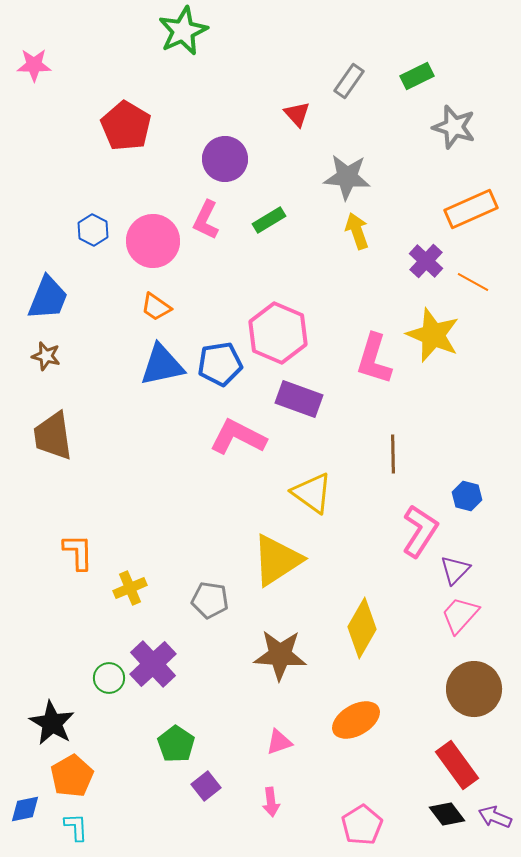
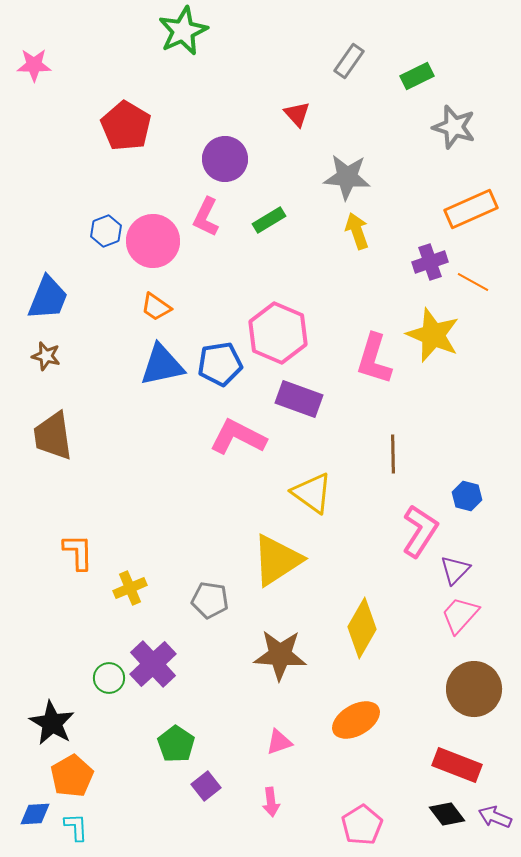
gray rectangle at (349, 81): moved 20 px up
pink L-shape at (206, 220): moved 3 px up
blue hexagon at (93, 230): moved 13 px right, 1 px down; rotated 12 degrees clockwise
purple cross at (426, 261): moved 4 px right, 1 px down; rotated 28 degrees clockwise
red rectangle at (457, 765): rotated 33 degrees counterclockwise
blue diamond at (25, 809): moved 10 px right, 5 px down; rotated 8 degrees clockwise
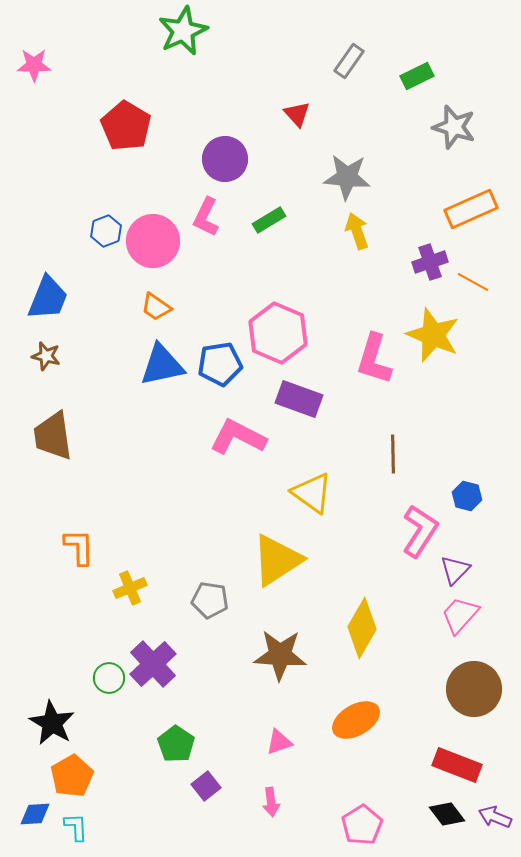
orange L-shape at (78, 552): moved 1 px right, 5 px up
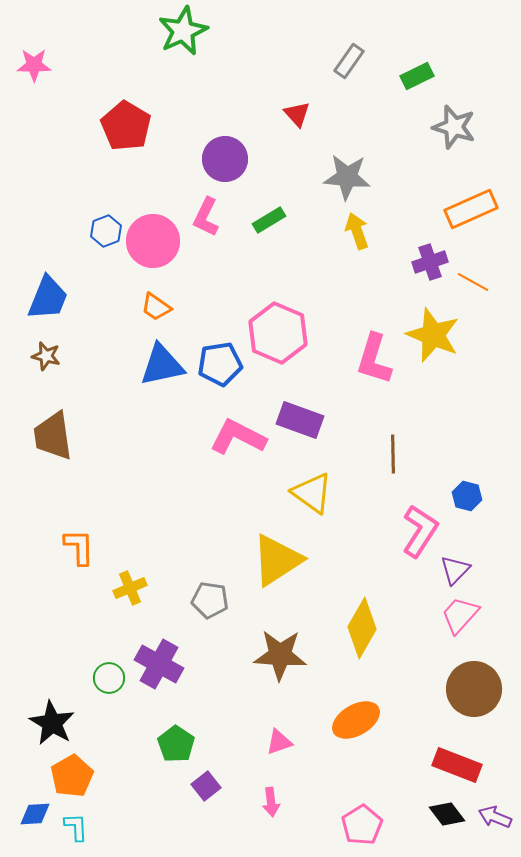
purple rectangle at (299, 399): moved 1 px right, 21 px down
purple cross at (153, 664): moved 6 px right; rotated 18 degrees counterclockwise
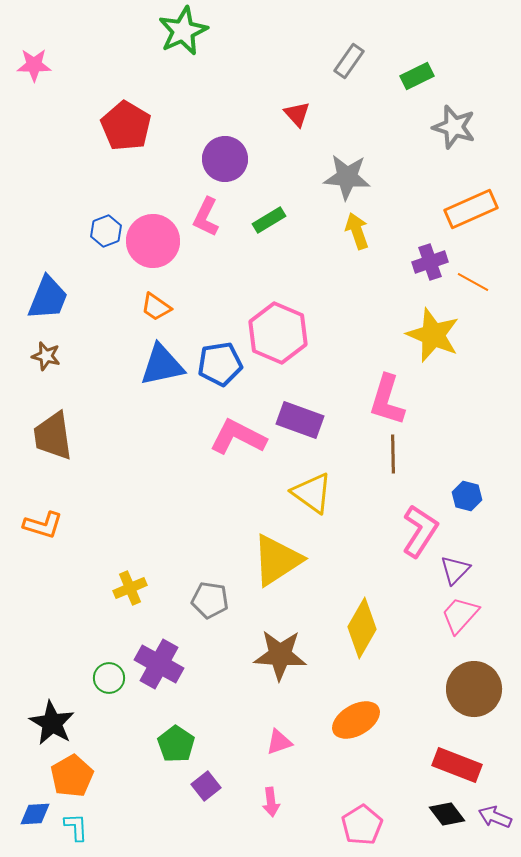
pink L-shape at (374, 359): moved 13 px right, 41 px down
orange L-shape at (79, 547): moved 36 px left, 22 px up; rotated 108 degrees clockwise
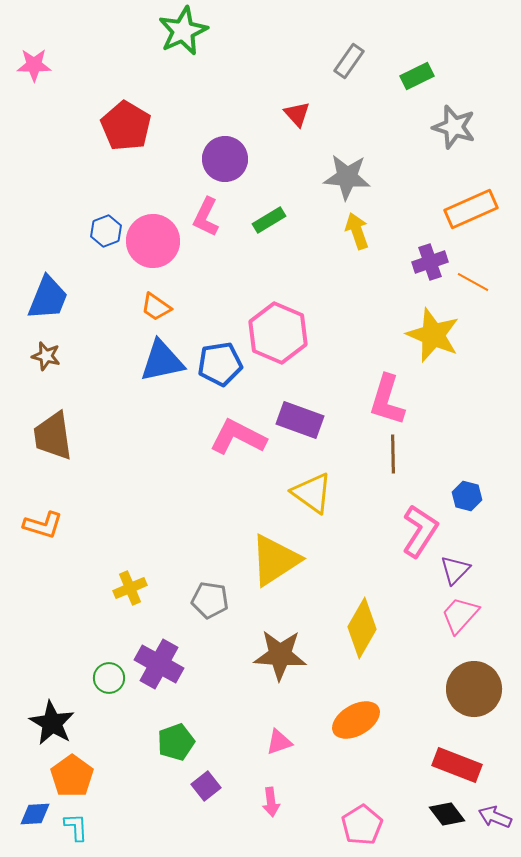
blue triangle at (162, 365): moved 4 px up
yellow triangle at (277, 560): moved 2 px left
green pentagon at (176, 744): moved 2 px up; rotated 18 degrees clockwise
orange pentagon at (72, 776): rotated 6 degrees counterclockwise
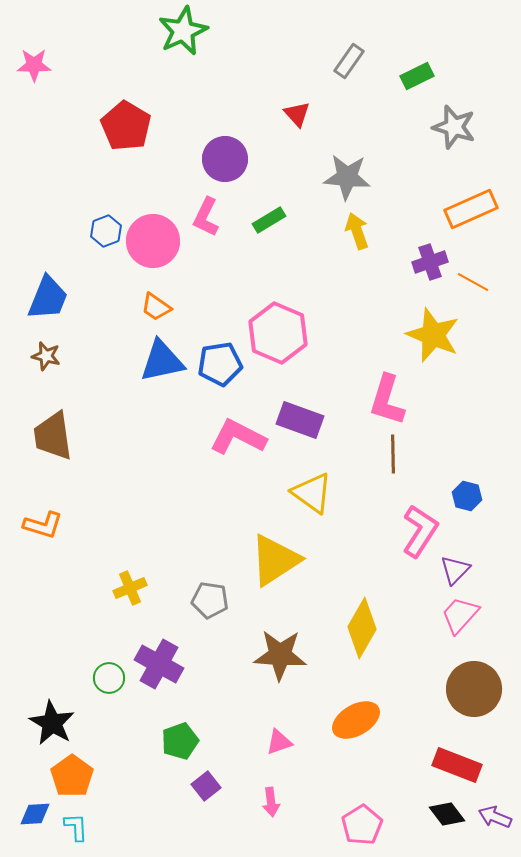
green pentagon at (176, 742): moved 4 px right, 1 px up
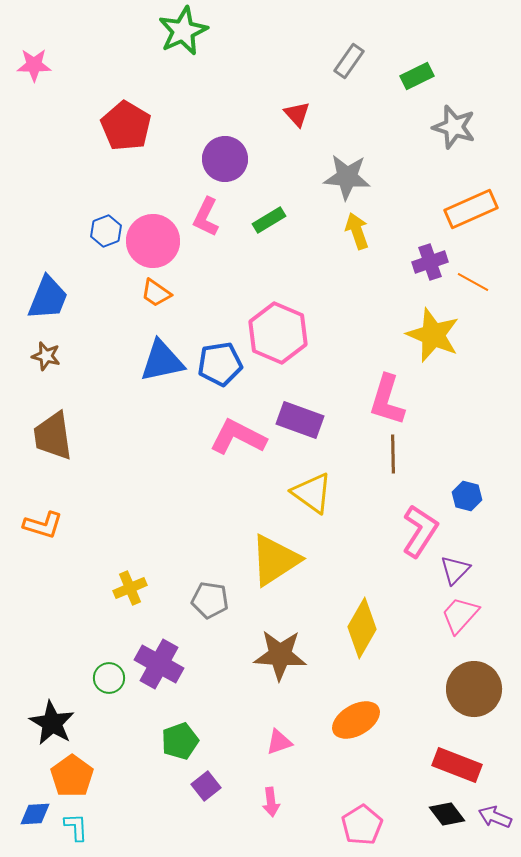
orange trapezoid at (156, 307): moved 14 px up
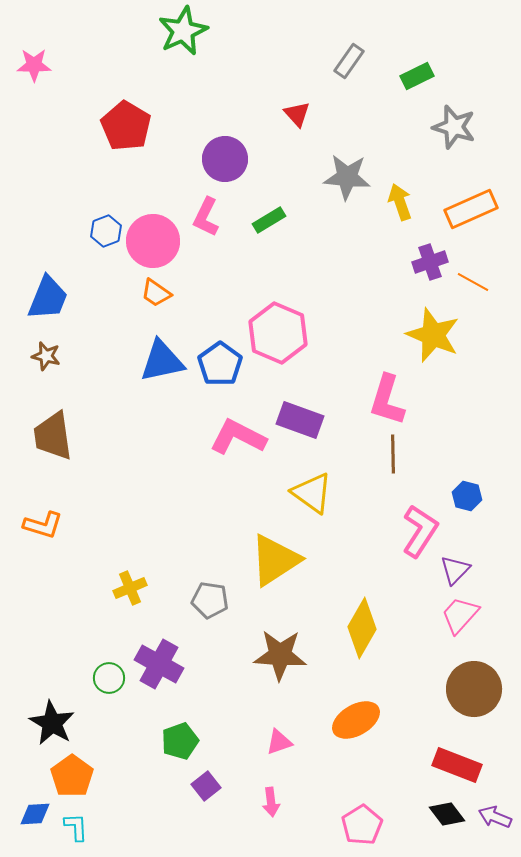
yellow arrow at (357, 231): moved 43 px right, 29 px up
blue pentagon at (220, 364): rotated 27 degrees counterclockwise
